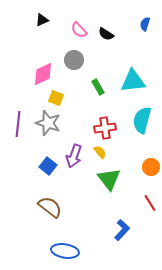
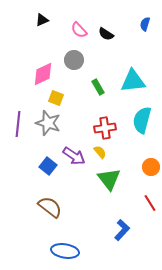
purple arrow: rotated 75 degrees counterclockwise
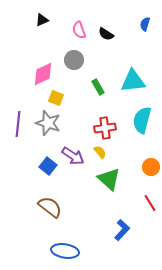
pink semicircle: rotated 24 degrees clockwise
purple arrow: moved 1 px left
green triangle: rotated 10 degrees counterclockwise
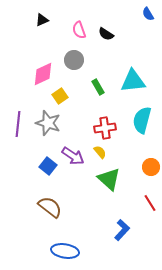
blue semicircle: moved 3 px right, 10 px up; rotated 48 degrees counterclockwise
yellow square: moved 4 px right, 2 px up; rotated 35 degrees clockwise
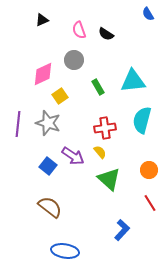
orange circle: moved 2 px left, 3 px down
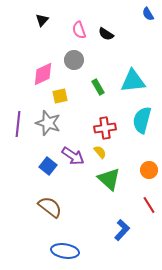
black triangle: rotated 24 degrees counterclockwise
yellow square: rotated 21 degrees clockwise
red line: moved 1 px left, 2 px down
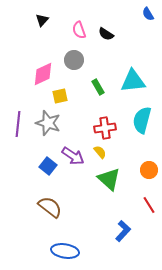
blue L-shape: moved 1 px right, 1 px down
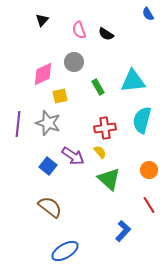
gray circle: moved 2 px down
blue ellipse: rotated 40 degrees counterclockwise
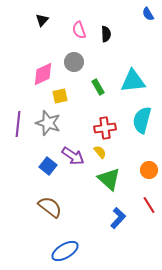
black semicircle: rotated 126 degrees counterclockwise
blue L-shape: moved 5 px left, 13 px up
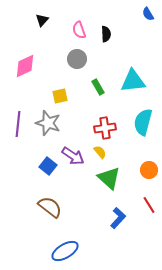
gray circle: moved 3 px right, 3 px up
pink diamond: moved 18 px left, 8 px up
cyan semicircle: moved 1 px right, 2 px down
green triangle: moved 1 px up
